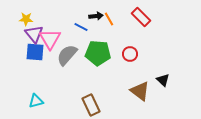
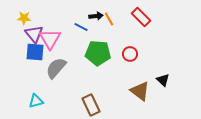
yellow star: moved 2 px left, 1 px up
gray semicircle: moved 11 px left, 13 px down
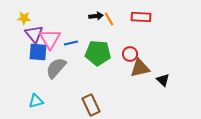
red rectangle: rotated 42 degrees counterclockwise
blue line: moved 10 px left, 16 px down; rotated 40 degrees counterclockwise
blue square: moved 3 px right
brown triangle: moved 23 px up; rotated 50 degrees counterclockwise
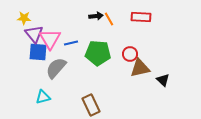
cyan triangle: moved 7 px right, 4 px up
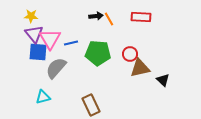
yellow star: moved 7 px right, 2 px up
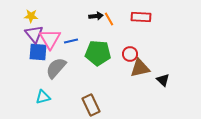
blue line: moved 2 px up
